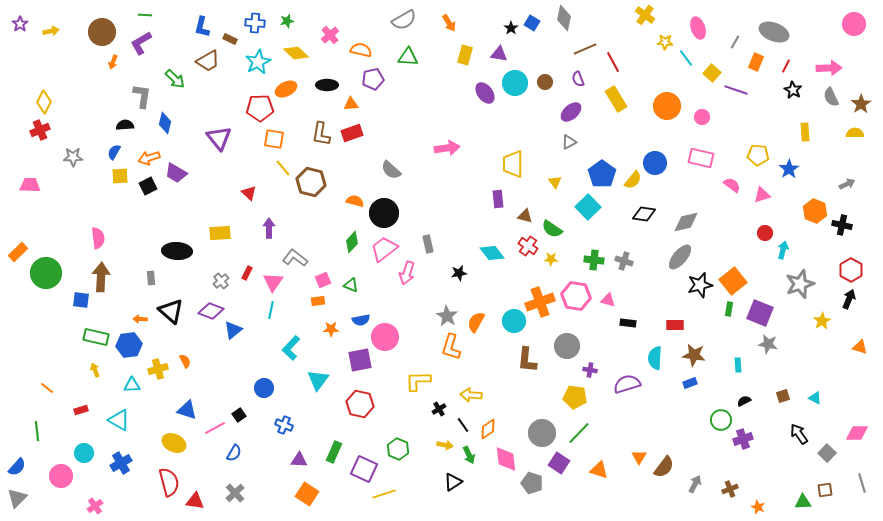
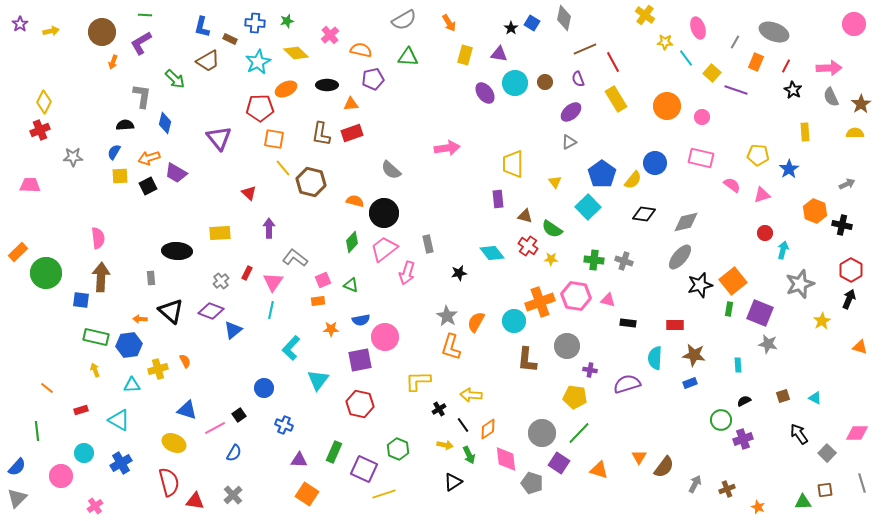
brown cross at (730, 489): moved 3 px left
gray cross at (235, 493): moved 2 px left, 2 px down
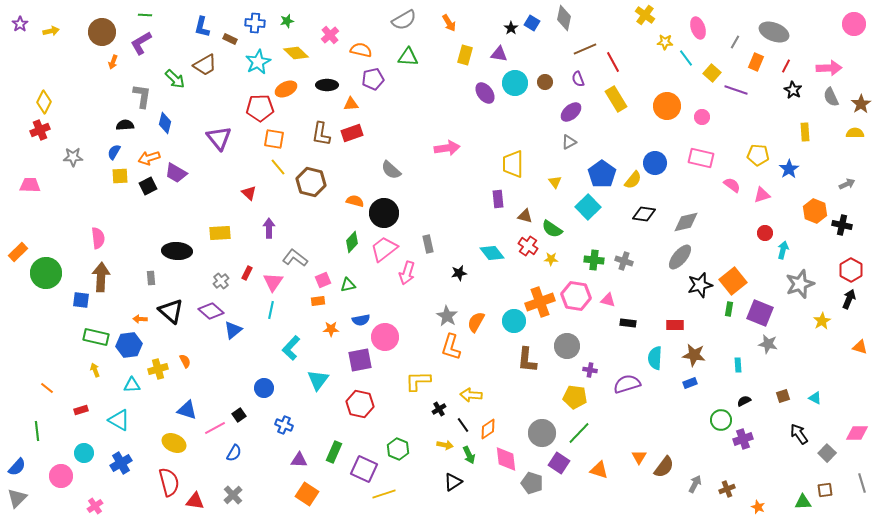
brown trapezoid at (208, 61): moved 3 px left, 4 px down
yellow line at (283, 168): moved 5 px left, 1 px up
green triangle at (351, 285): moved 3 px left; rotated 35 degrees counterclockwise
purple diamond at (211, 311): rotated 20 degrees clockwise
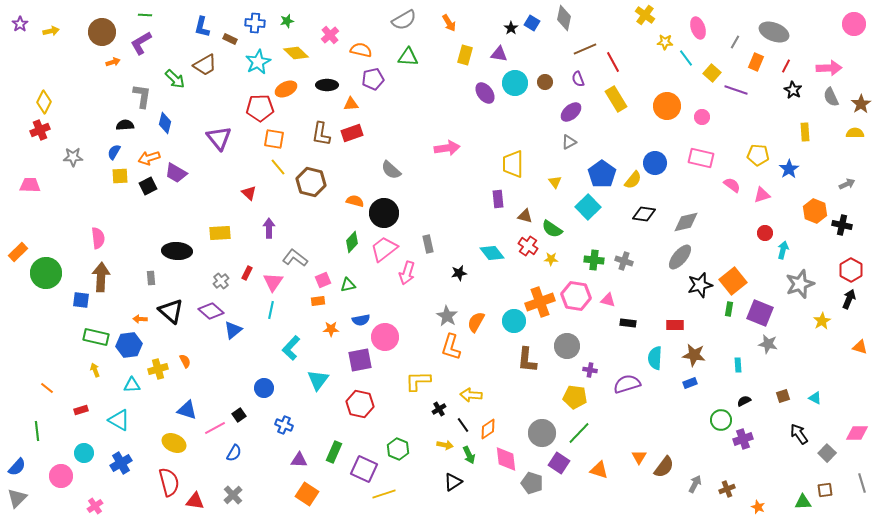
orange arrow at (113, 62): rotated 128 degrees counterclockwise
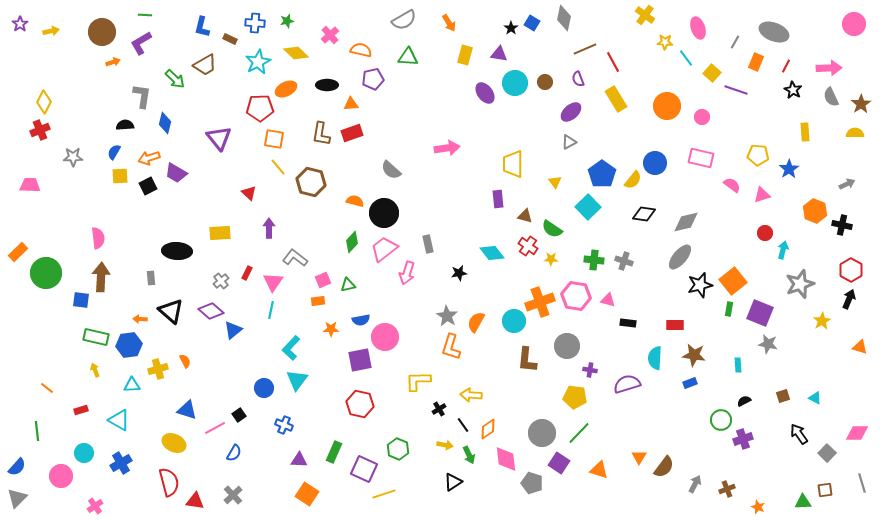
cyan triangle at (318, 380): moved 21 px left
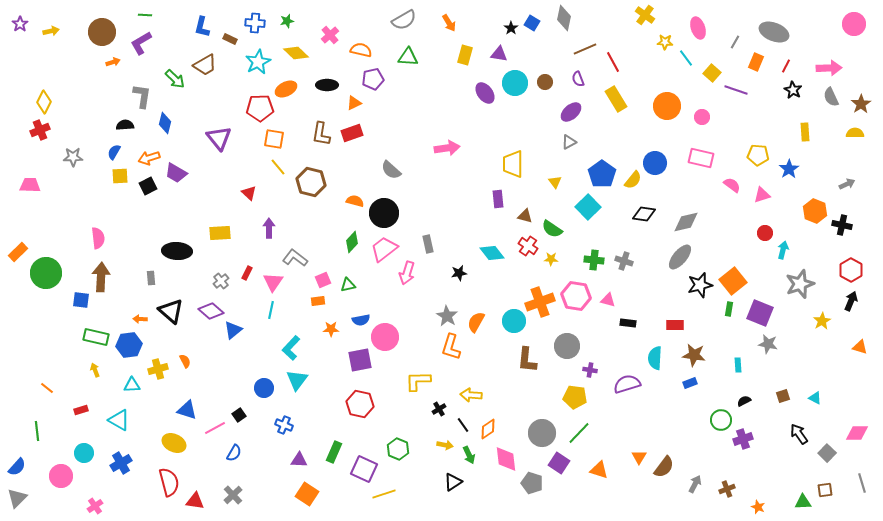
orange triangle at (351, 104): moved 3 px right, 1 px up; rotated 21 degrees counterclockwise
black arrow at (849, 299): moved 2 px right, 2 px down
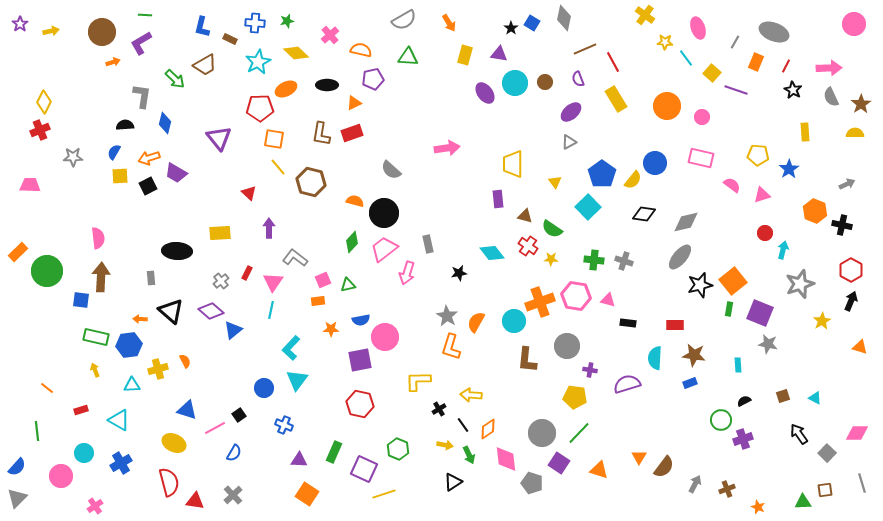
green circle at (46, 273): moved 1 px right, 2 px up
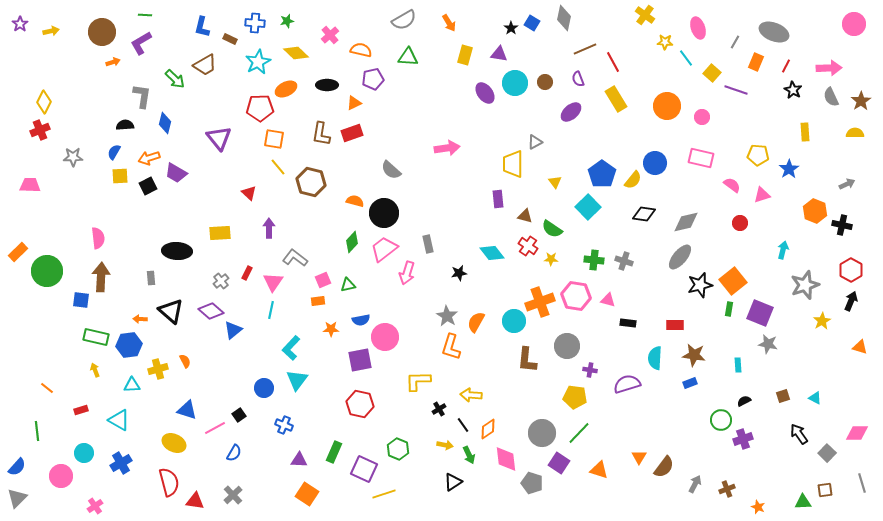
brown star at (861, 104): moved 3 px up
gray triangle at (569, 142): moved 34 px left
red circle at (765, 233): moved 25 px left, 10 px up
gray star at (800, 284): moved 5 px right, 1 px down
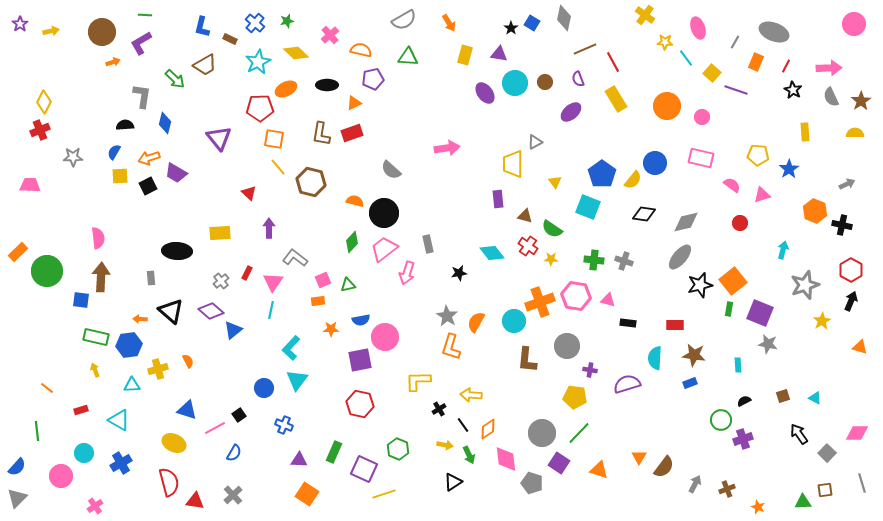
blue cross at (255, 23): rotated 36 degrees clockwise
cyan square at (588, 207): rotated 25 degrees counterclockwise
orange semicircle at (185, 361): moved 3 px right
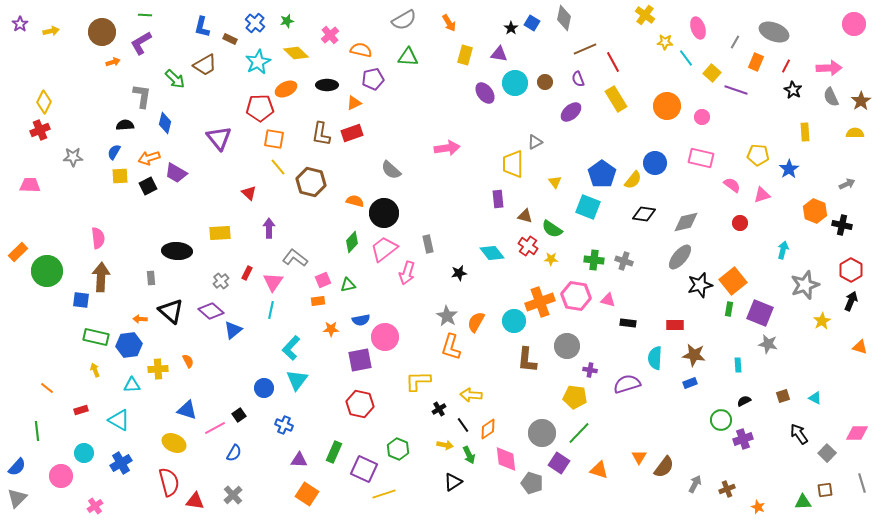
yellow cross at (158, 369): rotated 12 degrees clockwise
